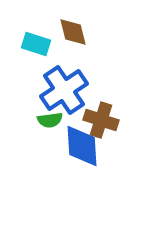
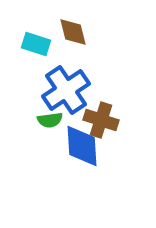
blue cross: moved 2 px right
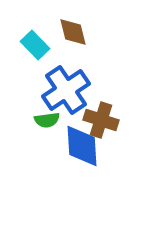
cyan rectangle: moved 1 px left, 1 px down; rotated 28 degrees clockwise
green semicircle: moved 3 px left
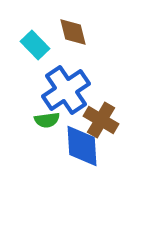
brown cross: rotated 12 degrees clockwise
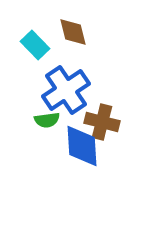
brown cross: moved 1 px right, 2 px down; rotated 16 degrees counterclockwise
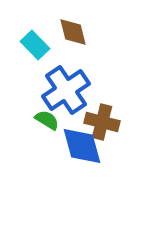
green semicircle: rotated 140 degrees counterclockwise
blue diamond: rotated 12 degrees counterclockwise
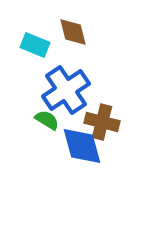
cyan rectangle: rotated 24 degrees counterclockwise
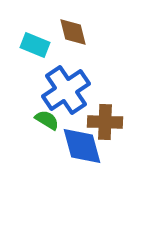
brown cross: moved 3 px right; rotated 12 degrees counterclockwise
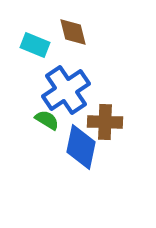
blue diamond: moved 1 px left, 1 px down; rotated 27 degrees clockwise
